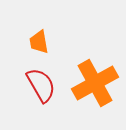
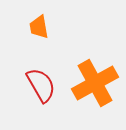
orange trapezoid: moved 15 px up
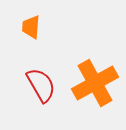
orange trapezoid: moved 8 px left; rotated 15 degrees clockwise
